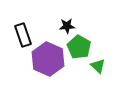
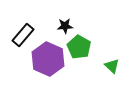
black star: moved 2 px left
black rectangle: rotated 60 degrees clockwise
green triangle: moved 14 px right
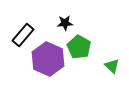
black star: moved 3 px up
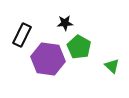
black rectangle: moved 1 px left; rotated 15 degrees counterclockwise
purple hexagon: rotated 16 degrees counterclockwise
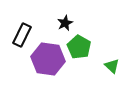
black star: rotated 21 degrees counterclockwise
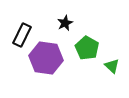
green pentagon: moved 8 px right, 1 px down
purple hexagon: moved 2 px left, 1 px up
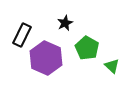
purple hexagon: rotated 16 degrees clockwise
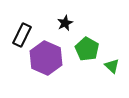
green pentagon: moved 1 px down
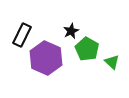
black star: moved 6 px right, 8 px down
green triangle: moved 4 px up
